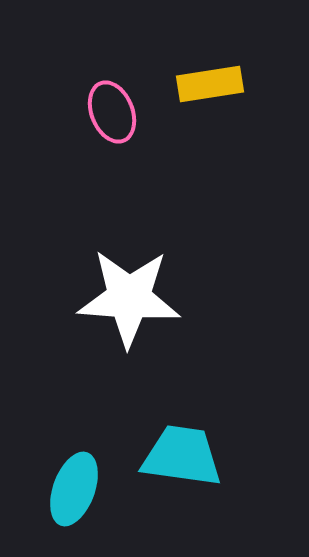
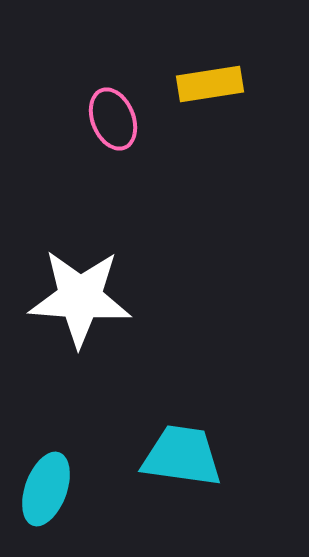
pink ellipse: moved 1 px right, 7 px down
white star: moved 49 px left
cyan ellipse: moved 28 px left
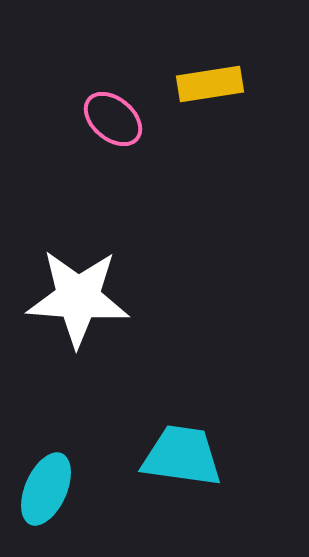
pink ellipse: rotated 28 degrees counterclockwise
white star: moved 2 px left
cyan ellipse: rotated 4 degrees clockwise
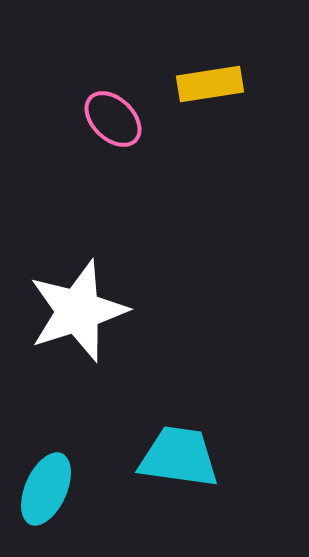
pink ellipse: rotated 4 degrees clockwise
white star: moved 13 px down; rotated 22 degrees counterclockwise
cyan trapezoid: moved 3 px left, 1 px down
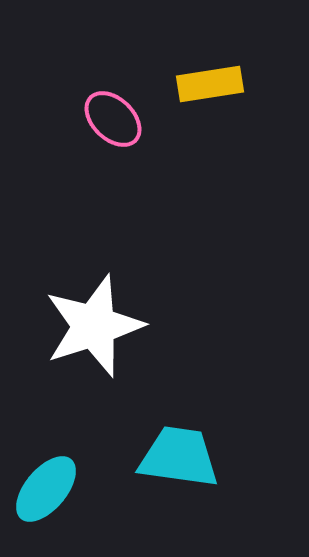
white star: moved 16 px right, 15 px down
cyan ellipse: rotated 16 degrees clockwise
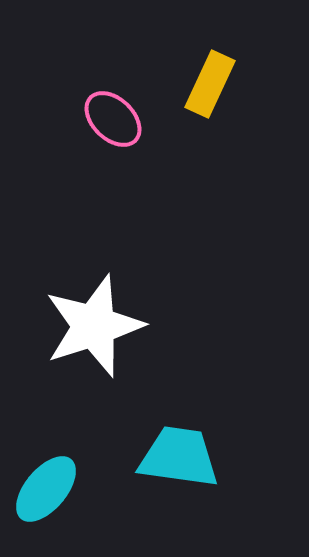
yellow rectangle: rotated 56 degrees counterclockwise
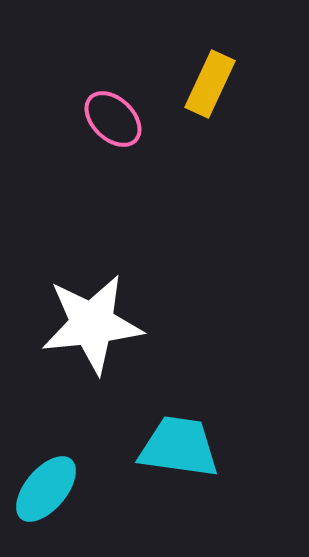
white star: moved 2 px left, 2 px up; rotated 12 degrees clockwise
cyan trapezoid: moved 10 px up
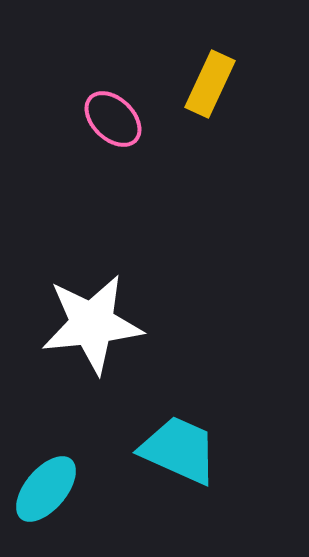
cyan trapezoid: moved 3 px down; rotated 16 degrees clockwise
